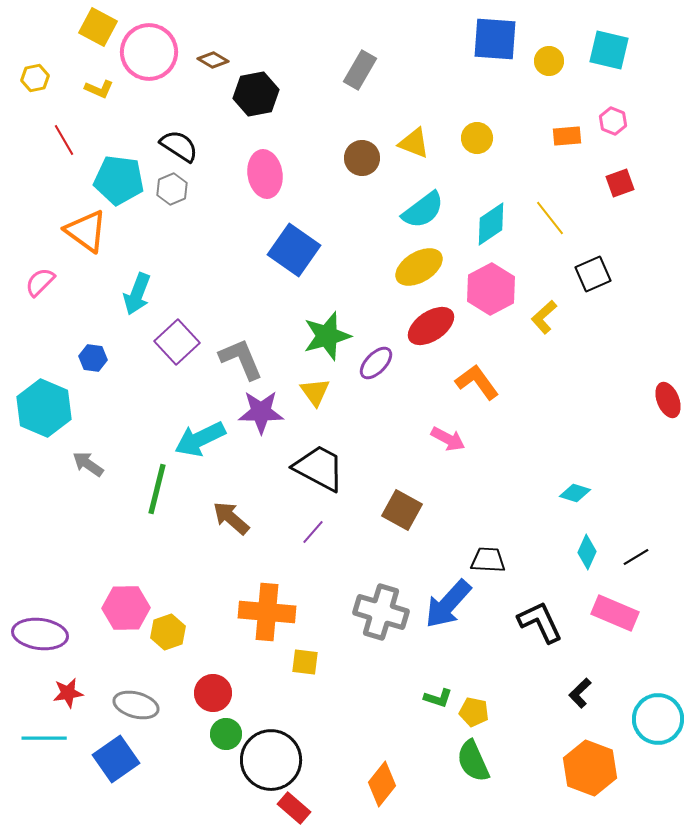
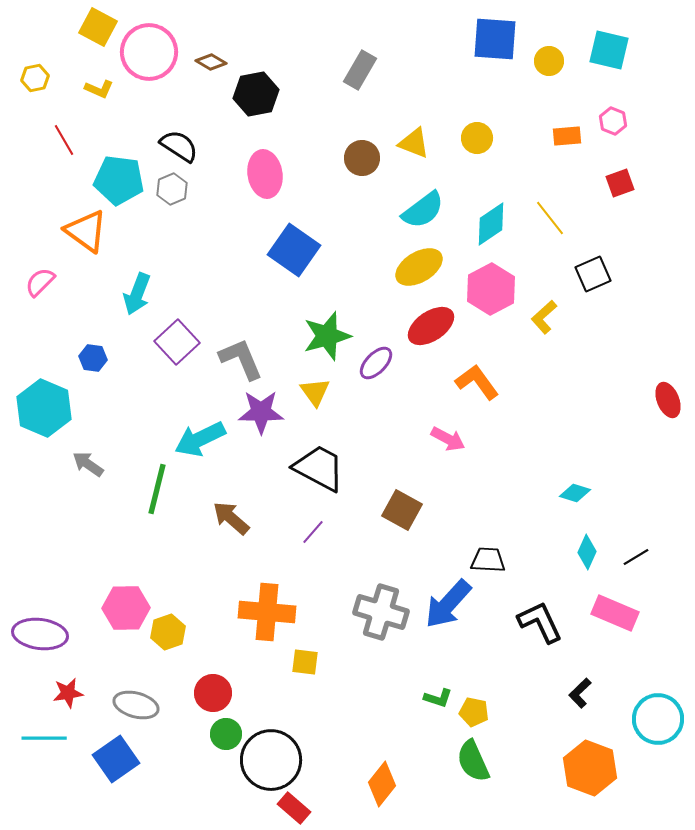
brown diamond at (213, 60): moved 2 px left, 2 px down
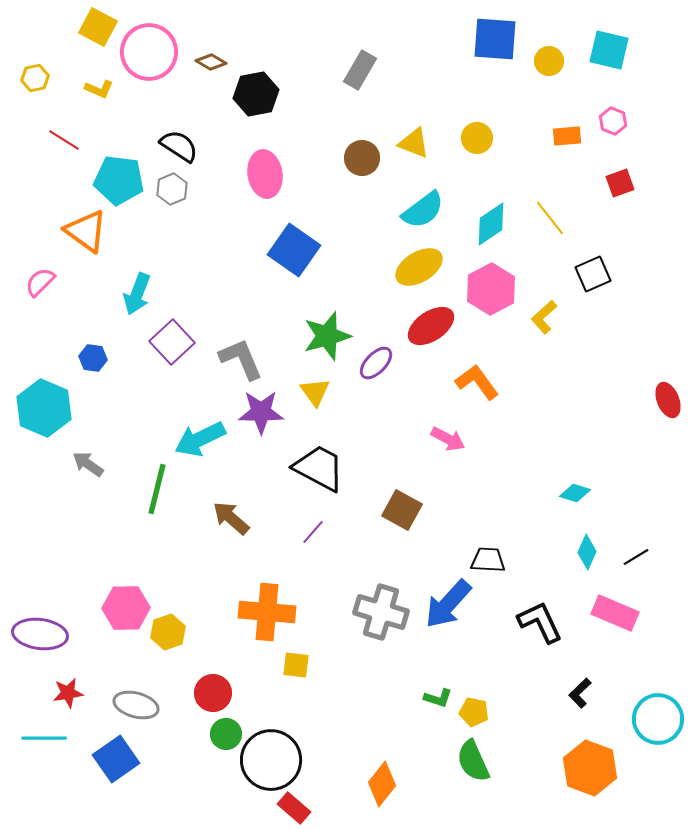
red line at (64, 140): rotated 28 degrees counterclockwise
purple square at (177, 342): moved 5 px left
yellow square at (305, 662): moved 9 px left, 3 px down
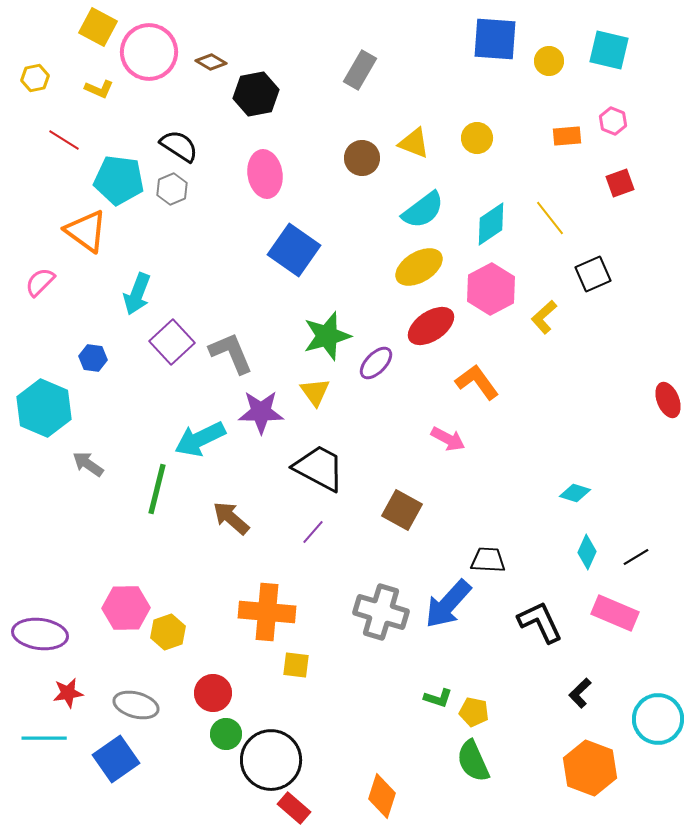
gray L-shape at (241, 359): moved 10 px left, 6 px up
orange diamond at (382, 784): moved 12 px down; rotated 21 degrees counterclockwise
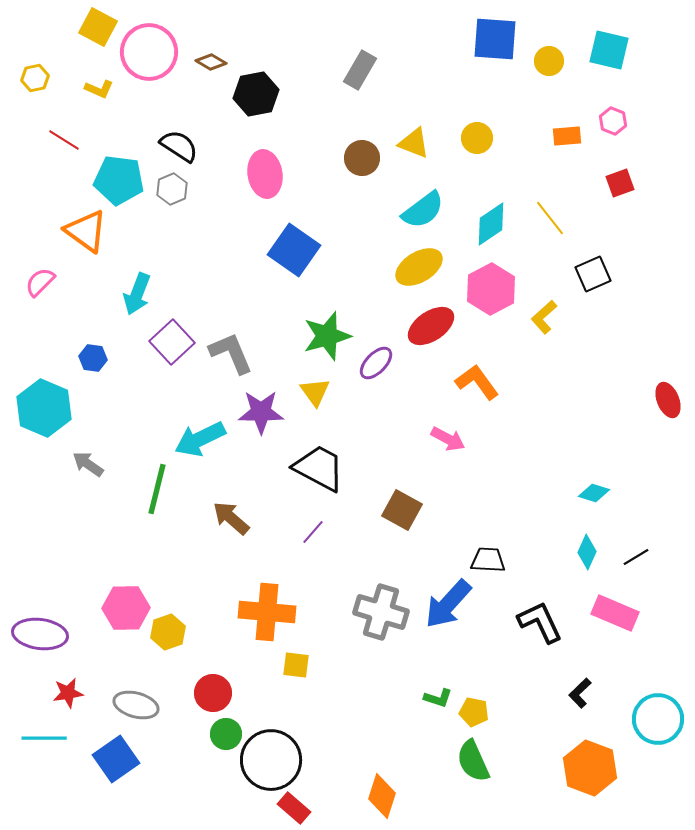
cyan diamond at (575, 493): moved 19 px right
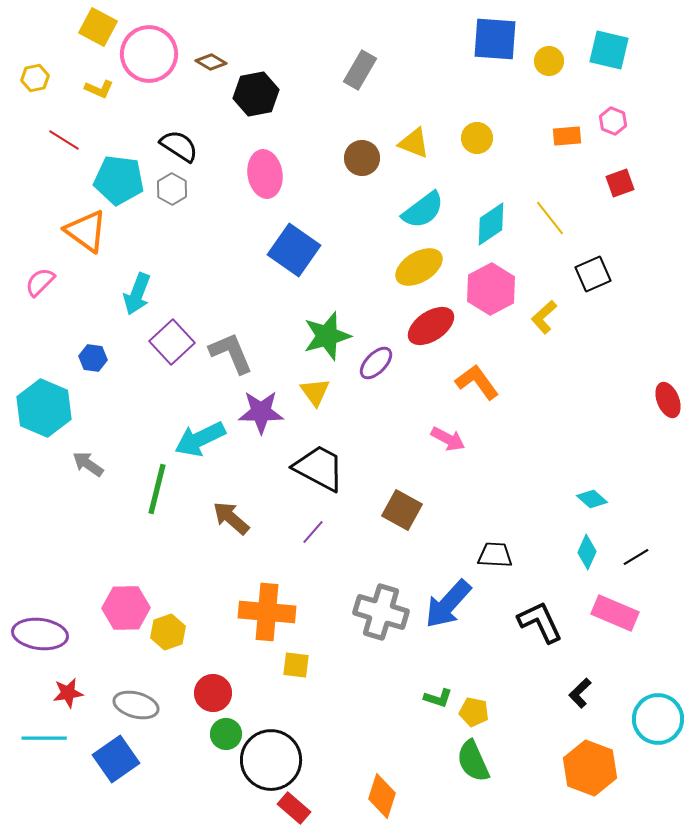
pink circle at (149, 52): moved 2 px down
gray hexagon at (172, 189): rotated 8 degrees counterclockwise
cyan diamond at (594, 493): moved 2 px left, 6 px down; rotated 24 degrees clockwise
black trapezoid at (488, 560): moved 7 px right, 5 px up
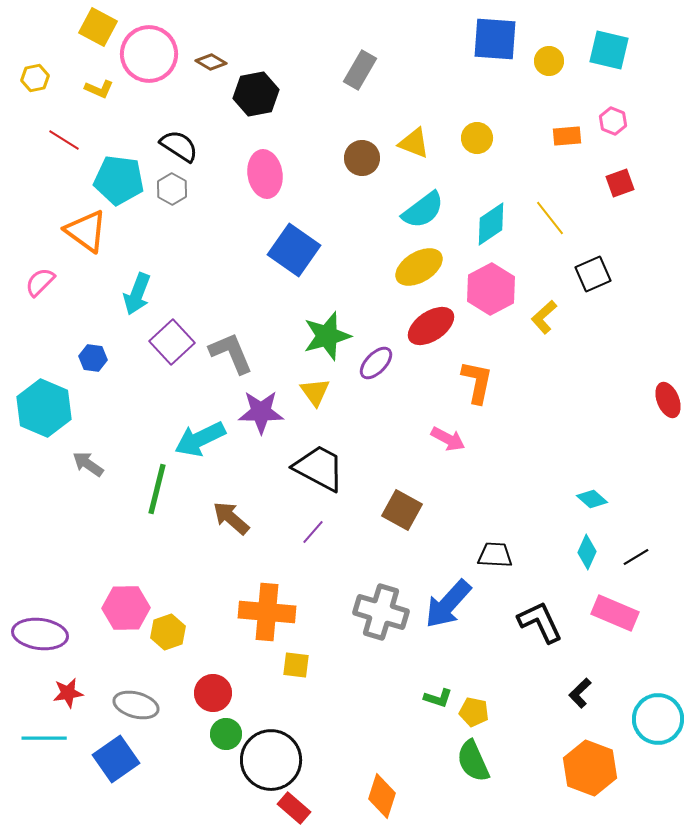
orange L-shape at (477, 382): rotated 48 degrees clockwise
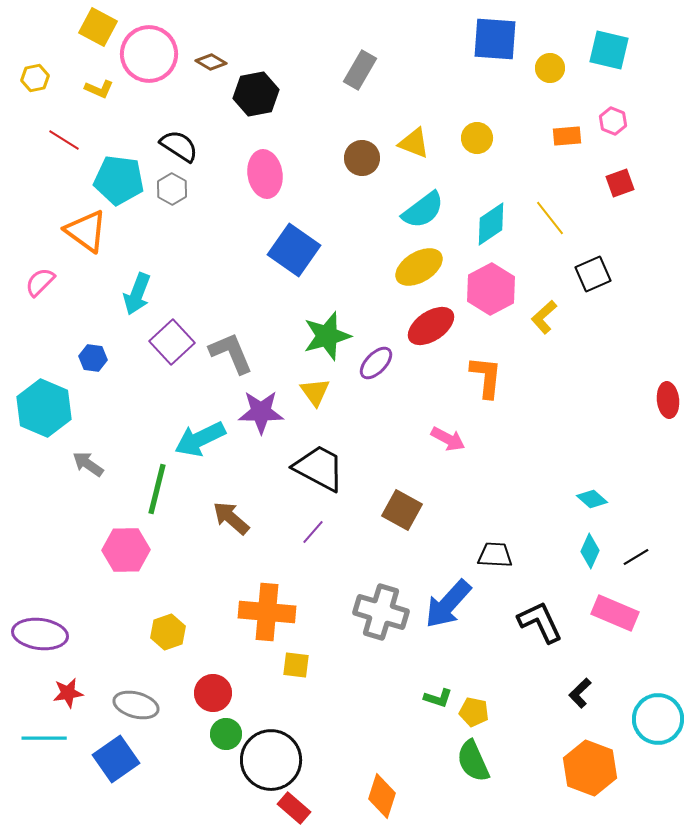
yellow circle at (549, 61): moved 1 px right, 7 px down
orange L-shape at (477, 382): moved 9 px right, 5 px up; rotated 6 degrees counterclockwise
red ellipse at (668, 400): rotated 16 degrees clockwise
cyan diamond at (587, 552): moved 3 px right, 1 px up
pink hexagon at (126, 608): moved 58 px up
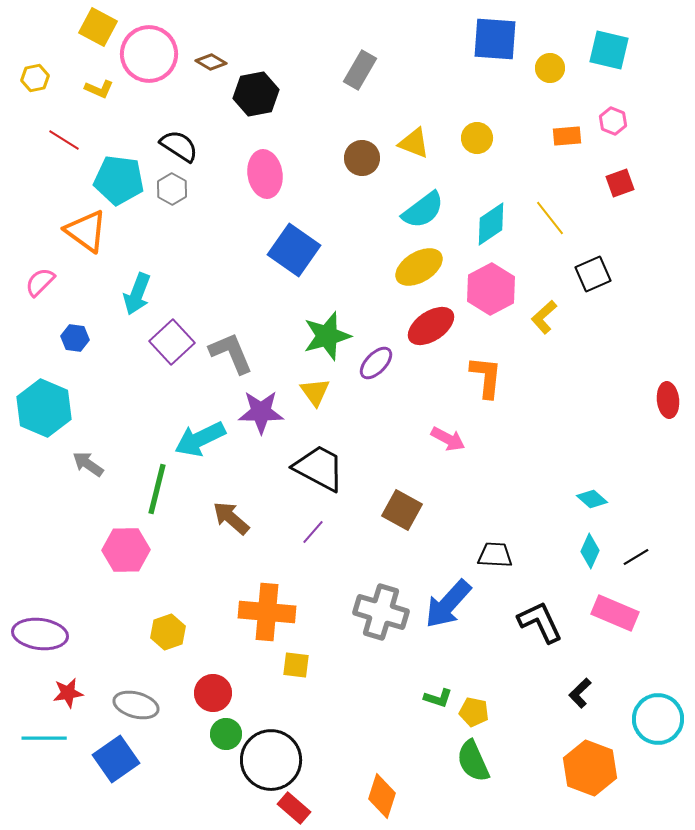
blue hexagon at (93, 358): moved 18 px left, 20 px up
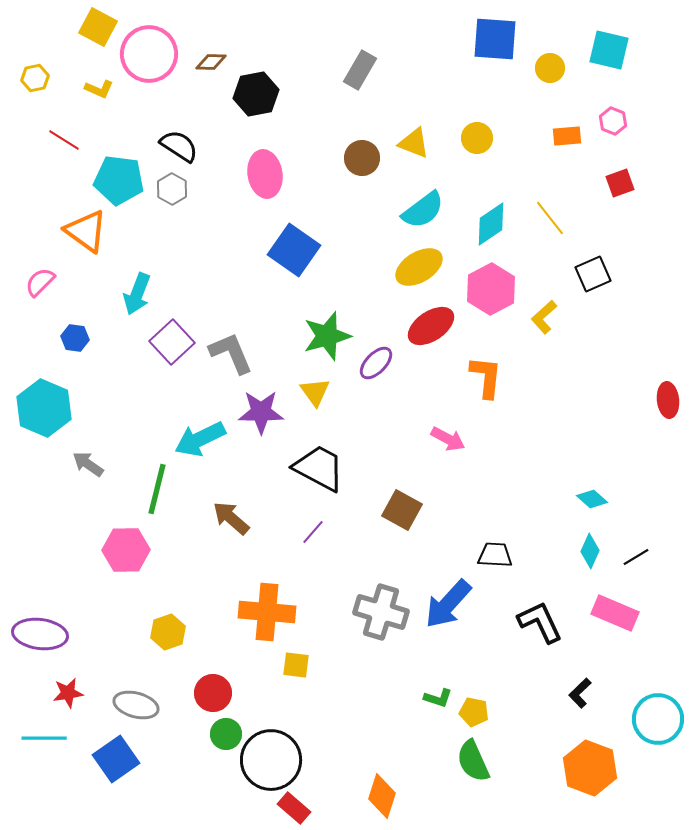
brown diamond at (211, 62): rotated 28 degrees counterclockwise
